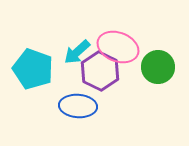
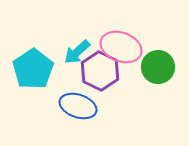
pink ellipse: moved 3 px right
cyan pentagon: rotated 18 degrees clockwise
blue ellipse: rotated 15 degrees clockwise
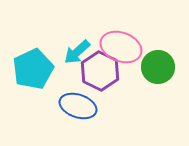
cyan pentagon: rotated 9 degrees clockwise
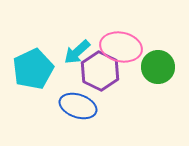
pink ellipse: rotated 9 degrees counterclockwise
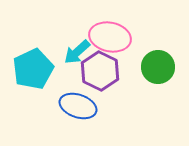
pink ellipse: moved 11 px left, 10 px up
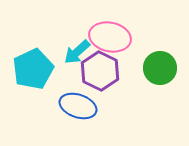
green circle: moved 2 px right, 1 px down
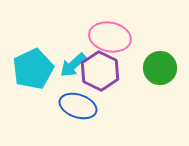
cyan arrow: moved 4 px left, 13 px down
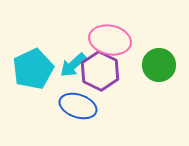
pink ellipse: moved 3 px down
green circle: moved 1 px left, 3 px up
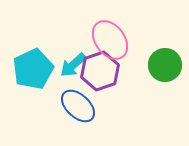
pink ellipse: rotated 42 degrees clockwise
green circle: moved 6 px right
purple hexagon: rotated 15 degrees clockwise
blue ellipse: rotated 24 degrees clockwise
